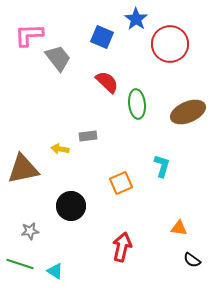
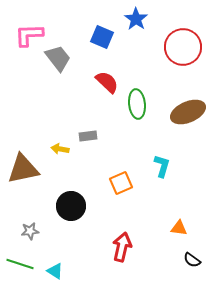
red circle: moved 13 px right, 3 px down
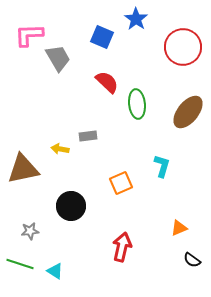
gray trapezoid: rotated 8 degrees clockwise
brown ellipse: rotated 28 degrees counterclockwise
orange triangle: rotated 30 degrees counterclockwise
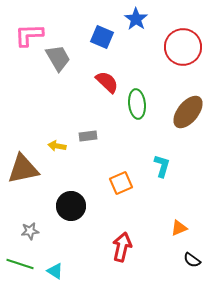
yellow arrow: moved 3 px left, 3 px up
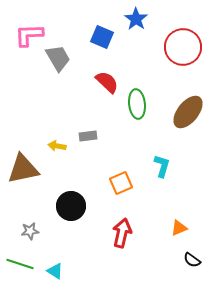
red arrow: moved 14 px up
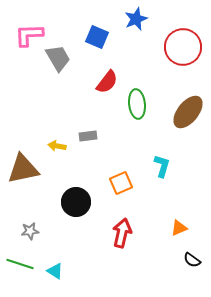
blue star: rotated 15 degrees clockwise
blue square: moved 5 px left
red semicircle: rotated 85 degrees clockwise
black circle: moved 5 px right, 4 px up
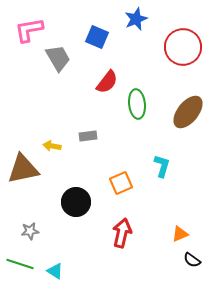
pink L-shape: moved 5 px up; rotated 8 degrees counterclockwise
yellow arrow: moved 5 px left
orange triangle: moved 1 px right, 6 px down
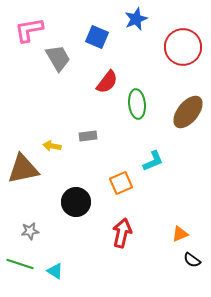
cyan L-shape: moved 9 px left, 5 px up; rotated 50 degrees clockwise
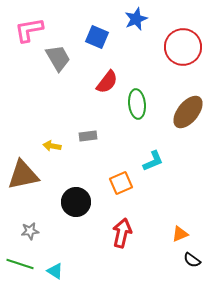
brown triangle: moved 6 px down
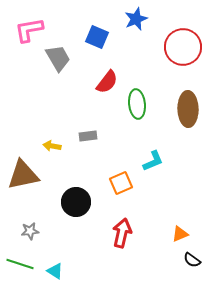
brown ellipse: moved 3 px up; rotated 40 degrees counterclockwise
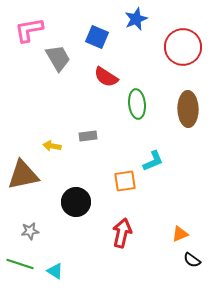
red semicircle: moved 1 px left, 5 px up; rotated 85 degrees clockwise
orange square: moved 4 px right, 2 px up; rotated 15 degrees clockwise
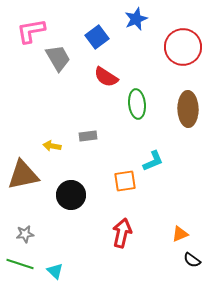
pink L-shape: moved 2 px right, 1 px down
blue square: rotated 30 degrees clockwise
black circle: moved 5 px left, 7 px up
gray star: moved 5 px left, 3 px down
cyan triangle: rotated 12 degrees clockwise
